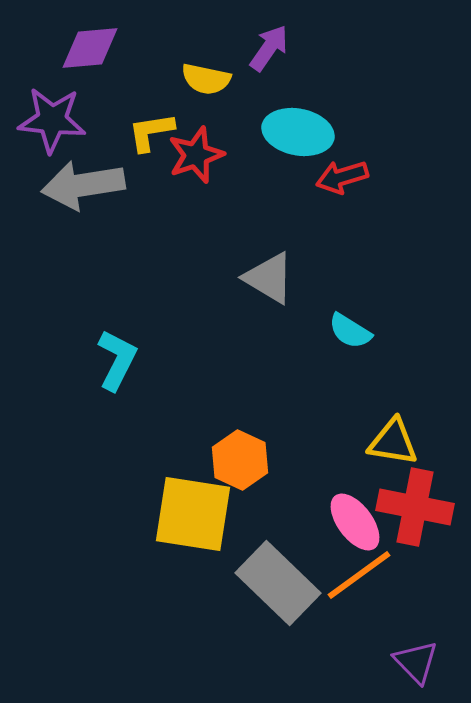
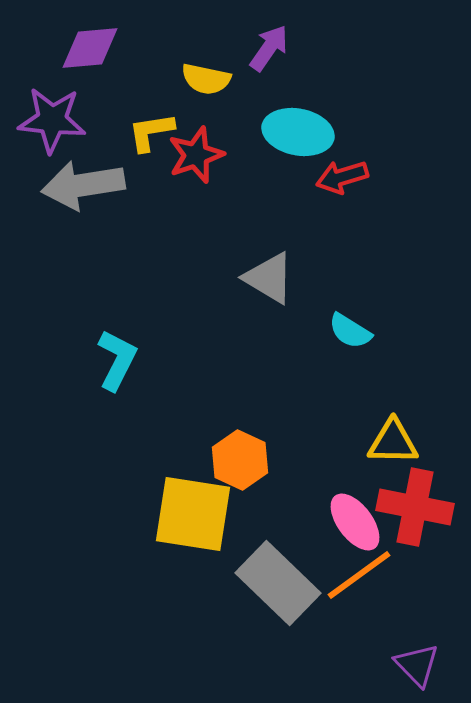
yellow triangle: rotated 8 degrees counterclockwise
purple triangle: moved 1 px right, 3 px down
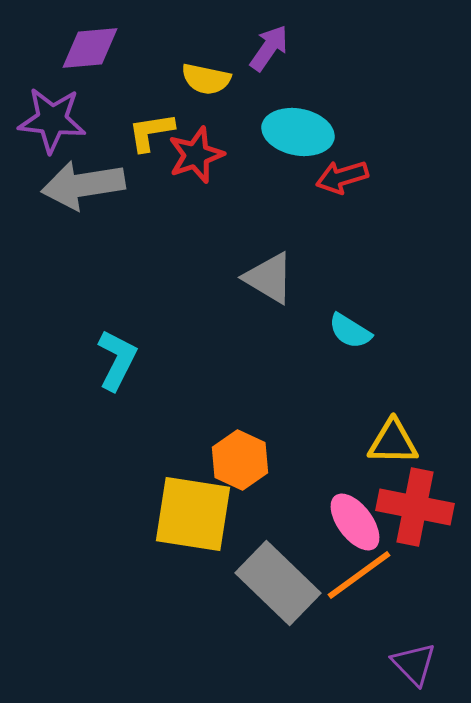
purple triangle: moved 3 px left, 1 px up
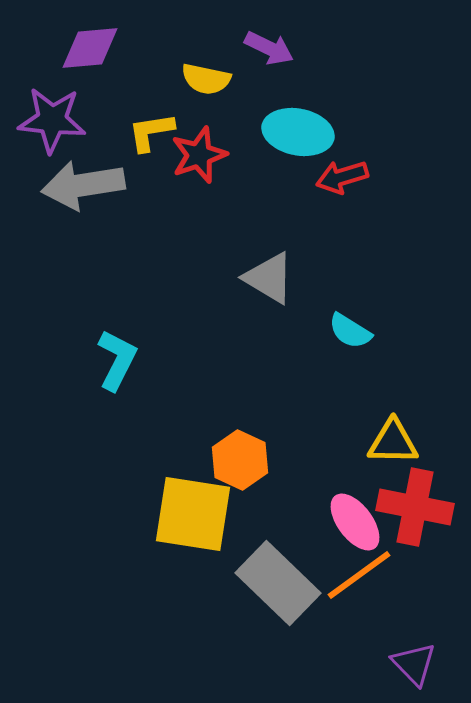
purple arrow: rotated 81 degrees clockwise
red star: moved 3 px right
